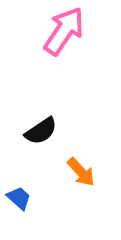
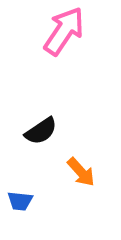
blue trapezoid: moved 1 px right, 3 px down; rotated 144 degrees clockwise
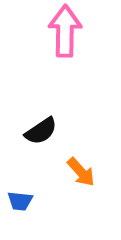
pink arrow: moved 1 px right; rotated 33 degrees counterclockwise
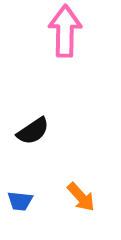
black semicircle: moved 8 px left
orange arrow: moved 25 px down
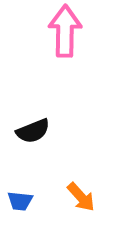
black semicircle: rotated 12 degrees clockwise
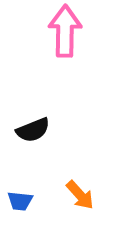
black semicircle: moved 1 px up
orange arrow: moved 1 px left, 2 px up
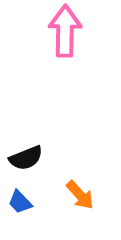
black semicircle: moved 7 px left, 28 px down
blue trapezoid: moved 1 px down; rotated 40 degrees clockwise
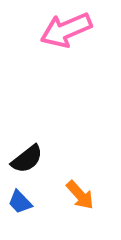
pink arrow: moved 1 px right, 1 px up; rotated 114 degrees counterclockwise
black semicircle: moved 1 px right, 1 px down; rotated 16 degrees counterclockwise
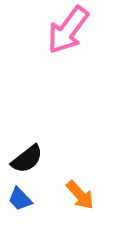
pink arrow: moved 2 px right; rotated 30 degrees counterclockwise
blue trapezoid: moved 3 px up
